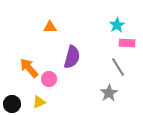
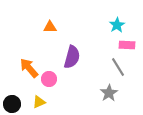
pink rectangle: moved 2 px down
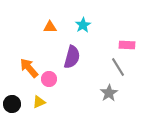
cyan star: moved 34 px left
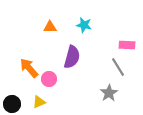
cyan star: moved 1 px right; rotated 28 degrees counterclockwise
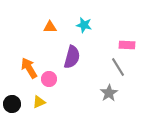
orange arrow: rotated 10 degrees clockwise
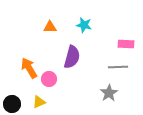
pink rectangle: moved 1 px left, 1 px up
gray line: rotated 60 degrees counterclockwise
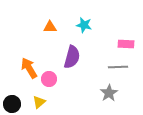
yellow triangle: rotated 16 degrees counterclockwise
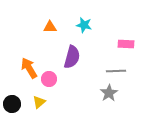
gray line: moved 2 px left, 4 px down
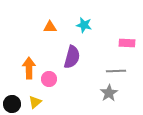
pink rectangle: moved 1 px right, 1 px up
orange arrow: rotated 30 degrees clockwise
yellow triangle: moved 4 px left
